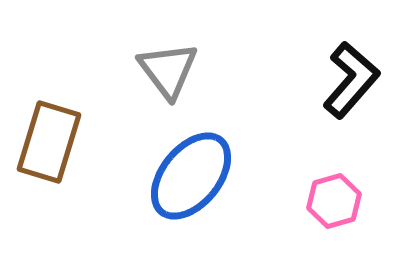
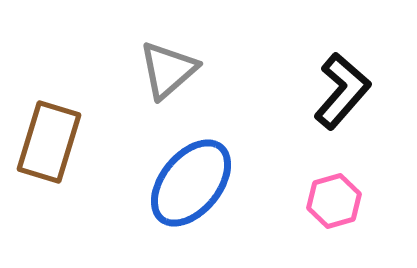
gray triangle: rotated 26 degrees clockwise
black L-shape: moved 9 px left, 11 px down
blue ellipse: moved 7 px down
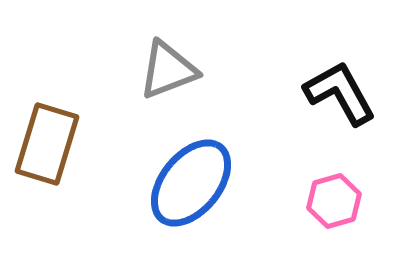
gray triangle: rotated 20 degrees clockwise
black L-shape: moved 2 px left, 2 px down; rotated 70 degrees counterclockwise
brown rectangle: moved 2 px left, 2 px down
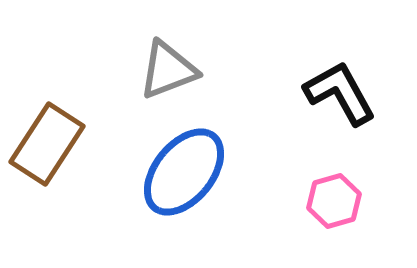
brown rectangle: rotated 16 degrees clockwise
blue ellipse: moved 7 px left, 11 px up
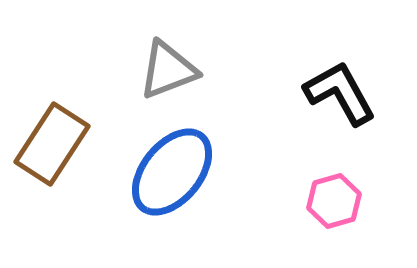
brown rectangle: moved 5 px right
blue ellipse: moved 12 px left
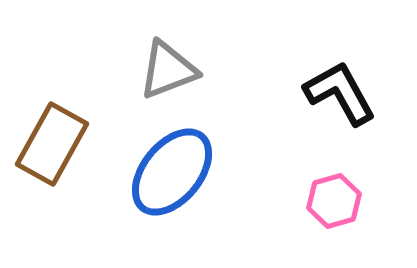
brown rectangle: rotated 4 degrees counterclockwise
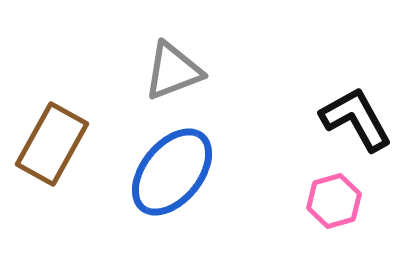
gray triangle: moved 5 px right, 1 px down
black L-shape: moved 16 px right, 26 px down
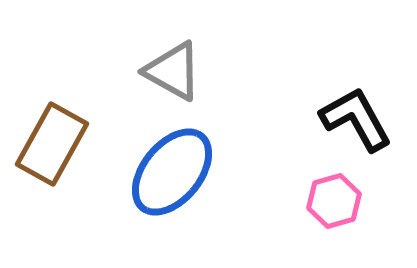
gray triangle: rotated 50 degrees clockwise
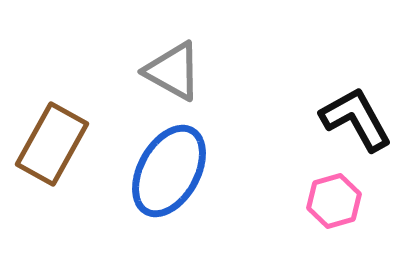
blue ellipse: moved 3 px left, 1 px up; rotated 10 degrees counterclockwise
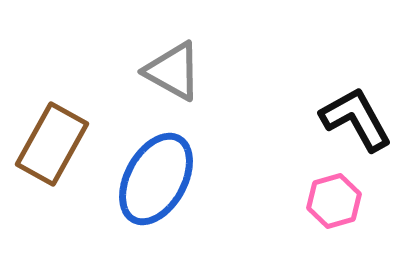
blue ellipse: moved 13 px left, 8 px down
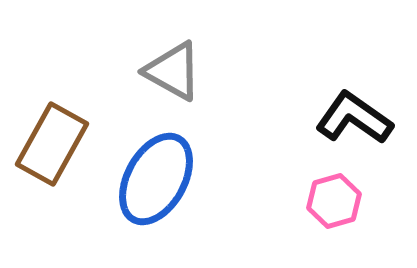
black L-shape: moved 2 px left, 1 px up; rotated 26 degrees counterclockwise
